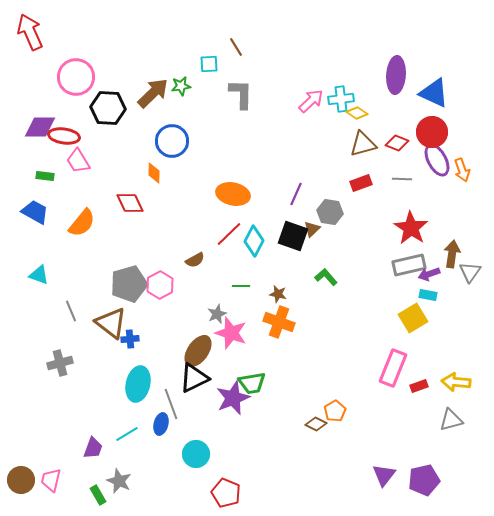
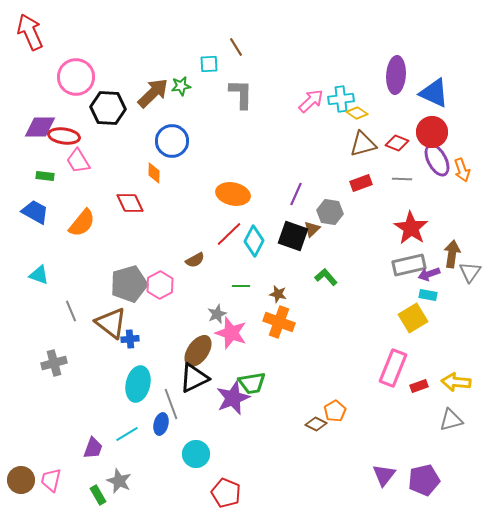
gray cross at (60, 363): moved 6 px left
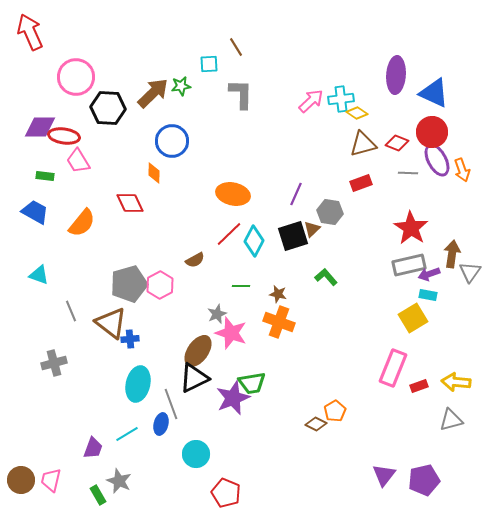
gray line at (402, 179): moved 6 px right, 6 px up
black square at (293, 236): rotated 36 degrees counterclockwise
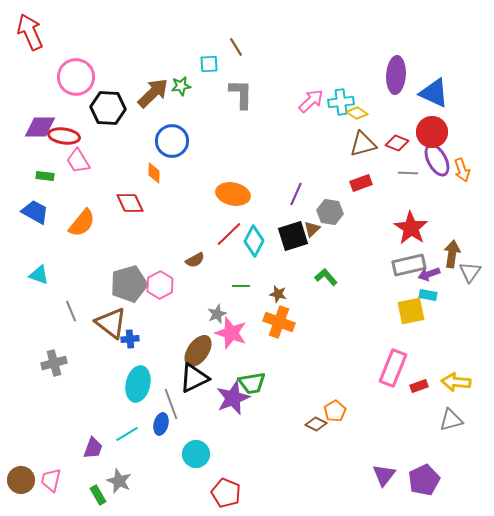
cyan cross at (341, 99): moved 3 px down
yellow square at (413, 318): moved 2 px left, 7 px up; rotated 20 degrees clockwise
purple pentagon at (424, 480): rotated 12 degrees counterclockwise
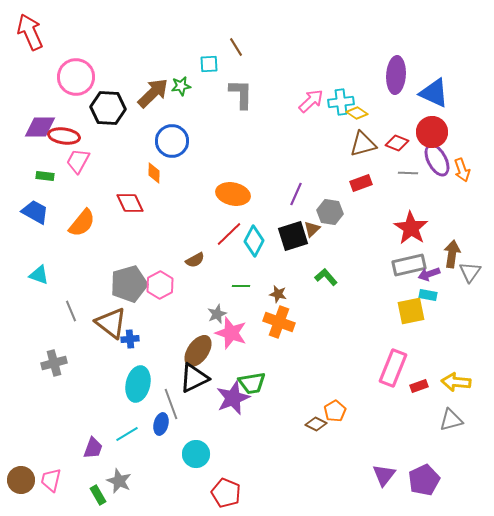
pink trapezoid at (78, 161): rotated 60 degrees clockwise
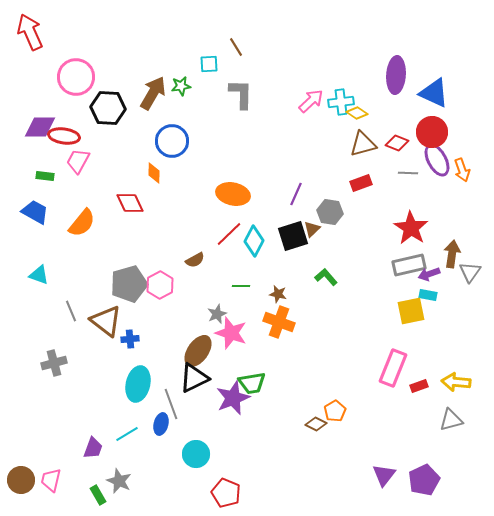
brown arrow at (153, 93): rotated 16 degrees counterclockwise
brown triangle at (111, 323): moved 5 px left, 2 px up
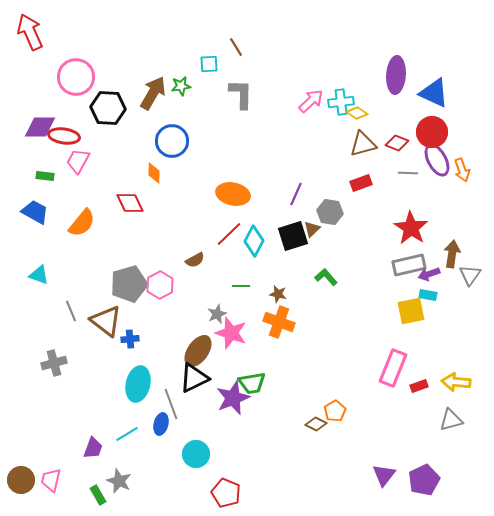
gray triangle at (470, 272): moved 3 px down
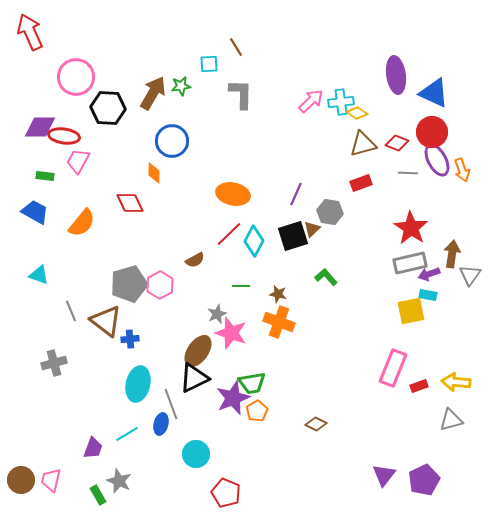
purple ellipse at (396, 75): rotated 12 degrees counterclockwise
gray rectangle at (409, 265): moved 1 px right, 2 px up
orange pentagon at (335, 411): moved 78 px left
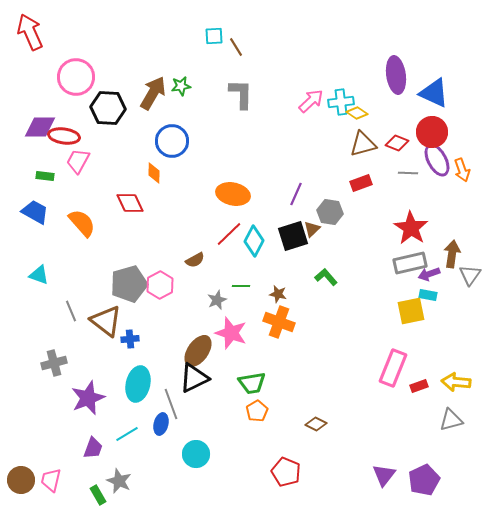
cyan square at (209, 64): moved 5 px right, 28 px up
orange semicircle at (82, 223): rotated 80 degrees counterclockwise
gray star at (217, 314): moved 14 px up
purple star at (233, 398): moved 145 px left
red pentagon at (226, 493): moved 60 px right, 21 px up
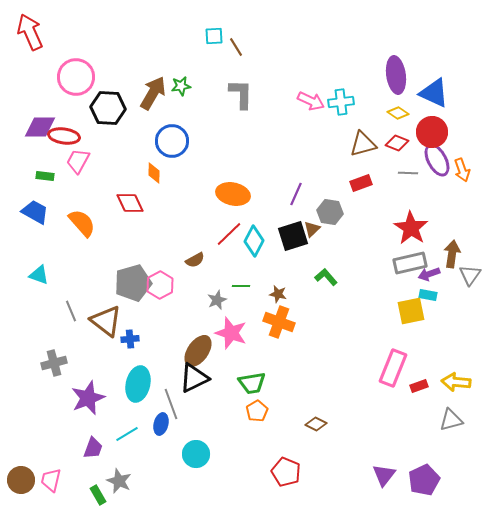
pink arrow at (311, 101): rotated 68 degrees clockwise
yellow diamond at (357, 113): moved 41 px right
gray pentagon at (129, 284): moved 4 px right, 1 px up
